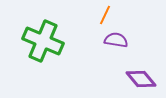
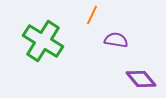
orange line: moved 13 px left
green cross: rotated 9 degrees clockwise
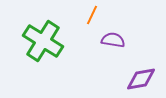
purple semicircle: moved 3 px left
purple diamond: rotated 60 degrees counterclockwise
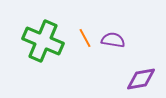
orange line: moved 7 px left, 23 px down; rotated 54 degrees counterclockwise
green cross: rotated 9 degrees counterclockwise
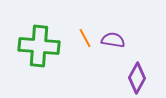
green cross: moved 4 px left, 5 px down; rotated 18 degrees counterclockwise
purple diamond: moved 4 px left, 1 px up; rotated 52 degrees counterclockwise
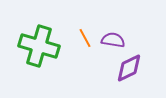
green cross: rotated 12 degrees clockwise
purple diamond: moved 8 px left, 10 px up; rotated 36 degrees clockwise
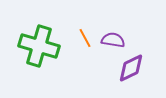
purple diamond: moved 2 px right
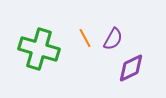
purple semicircle: moved 1 px up; rotated 110 degrees clockwise
green cross: moved 3 px down
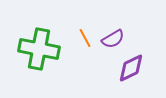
purple semicircle: rotated 30 degrees clockwise
green cross: rotated 6 degrees counterclockwise
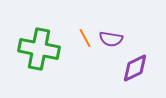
purple semicircle: moved 2 px left; rotated 40 degrees clockwise
purple diamond: moved 4 px right
